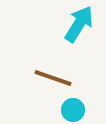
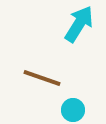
brown line: moved 11 px left
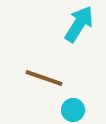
brown line: moved 2 px right
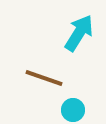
cyan arrow: moved 9 px down
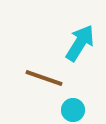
cyan arrow: moved 1 px right, 10 px down
